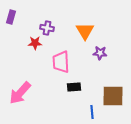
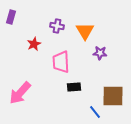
purple cross: moved 10 px right, 2 px up
red star: moved 1 px left, 1 px down; rotated 24 degrees counterclockwise
blue line: moved 3 px right; rotated 32 degrees counterclockwise
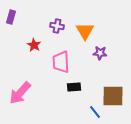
red star: moved 1 px down; rotated 16 degrees counterclockwise
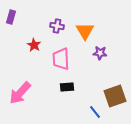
pink trapezoid: moved 3 px up
black rectangle: moved 7 px left
brown square: moved 2 px right; rotated 20 degrees counterclockwise
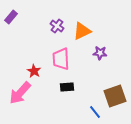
purple rectangle: rotated 24 degrees clockwise
purple cross: rotated 24 degrees clockwise
orange triangle: moved 3 px left; rotated 36 degrees clockwise
red star: moved 26 px down
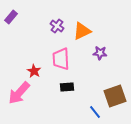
pink arrow: moved 1 px left
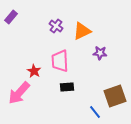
purple cross: moved 1 px left
pink trapezoid: moved 1 px left, 2 px down
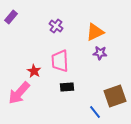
orange triangle: moved 13 px right, 1 px down
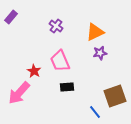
purple star: rotated 16 degrees counterclockwise
pink trapezoid: rotated 20 degrees counterclockwise
